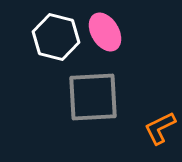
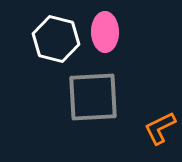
pink ellipse: rotated 30 degrees clockwise
white hexagon: moved 2 px down
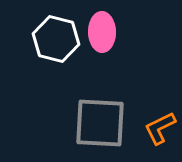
pink ellipse: moved 3 px left
gray square: moved 7 px right, 26 px down; rotated 6 degrees clockwise
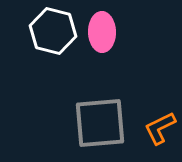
white hexagon: moved 3 px left, 8 px up
gray square: rotated 8 degrees counterclockwise
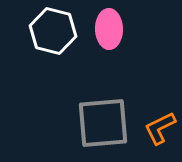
pink ellipse: moved 7 px right, 3 px up
gray square: moved 3 px right
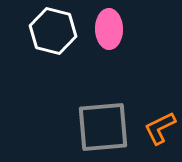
gray square: moved 4 px down
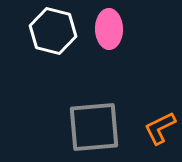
gray square: moved 9 px left
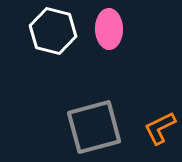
gray square: rotated 10 degrees counterclockwise
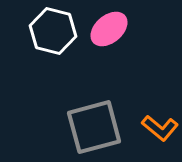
pink ellipse: rotated 51 degrees clockwise
orange L-shape: rotated 114 degrees counterclockwise
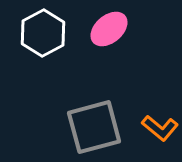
white hexagon: moved 10 px left, 2 px down; rotated 18 degrees clockwise
